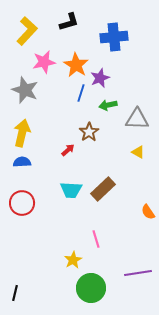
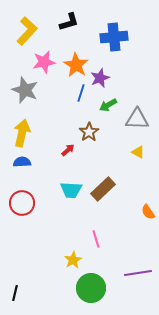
green arrow: rotated 18 degrees counterclockwise
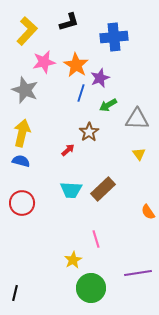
yellow triangle: moved 1 px right, 2 px down; rotated 24 degrees clockwise
blue semicircle: moved 1 px left, 1 px up; rotated 18 degrees clockwise
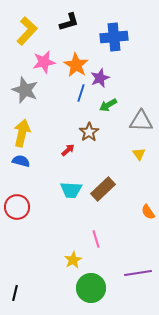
gray triangle: moved 4 px right, 2 px down
red circle: moved 5 px left, 4 px down
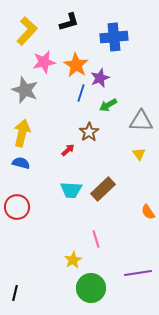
blue semicircle: moved 2 px down
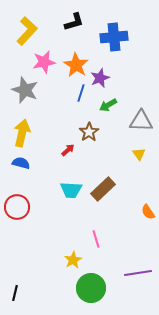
black L-shape: moved 5 px right
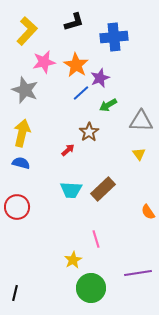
blue line: rotated 30 degrees clockwise
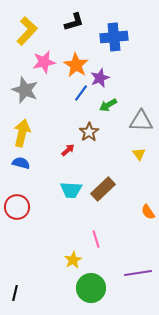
blue line: rotated 12 degrees counterclockwise
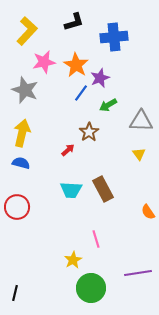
brown rectangle: rotated 75 degrees counterclockwise
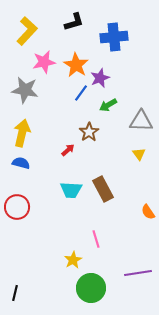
gray star: rotated 12 degrees counterclockwise
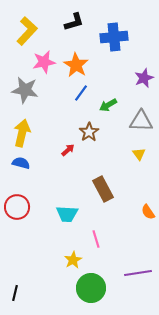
purple star: moved 44 px right
cyan trapezoid: moved 4 px left, 24 px down
